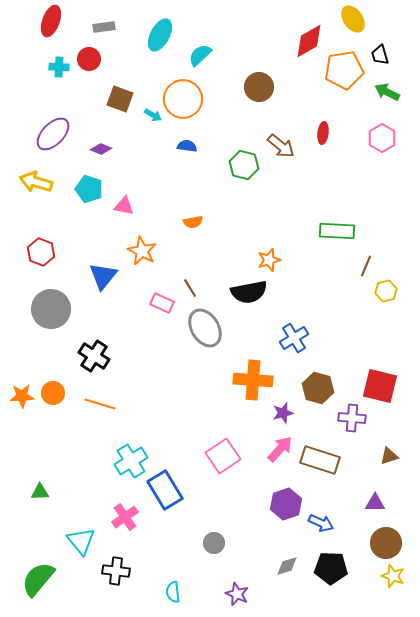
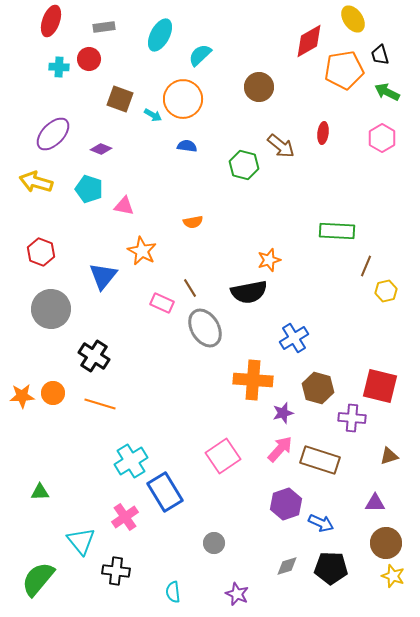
blue rectangle at (165, 490): moved 2 px down
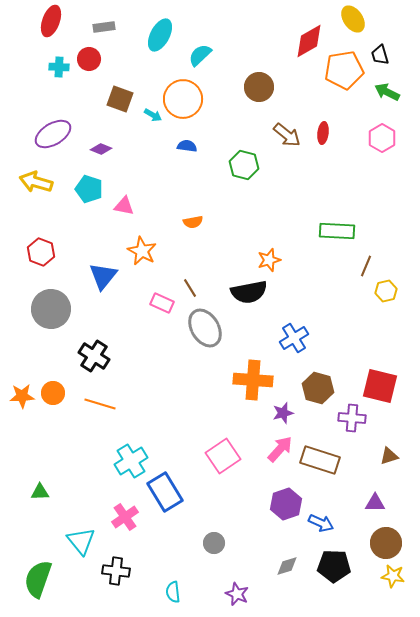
purple ellipse at (53, 134): rotated 15 degrees clockwise
brown arrow at (281, 146): moved 6 px right, 11 px up
black pentagon at (331, 568): moved 3 px right, 2 px up
yellow star at (393, 576): rotated 10 degrees counterclockwise
green semicircle at (38, 579): rotated 21 degrees counterclockwise
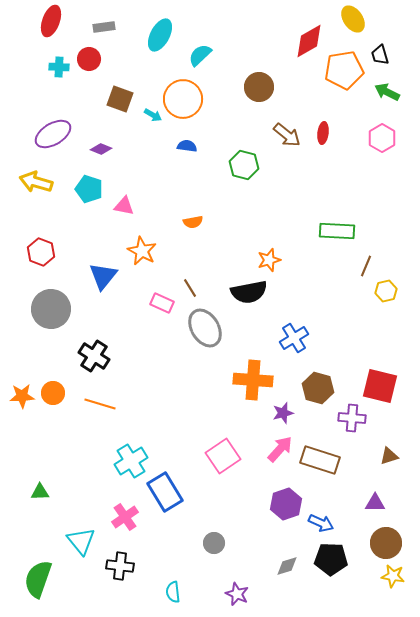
black pentagon at (334, 566): moved 3 px left, 7 px up
black cross at (116, 571): moved 4 px right, 5 px up
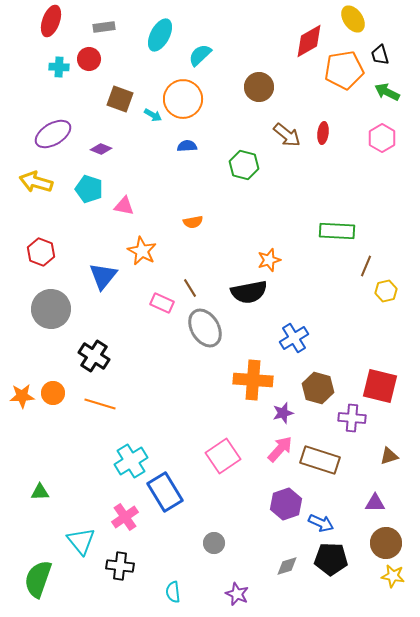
blue semicircle at (187, 146): rotated 12 degrees counterclockwise
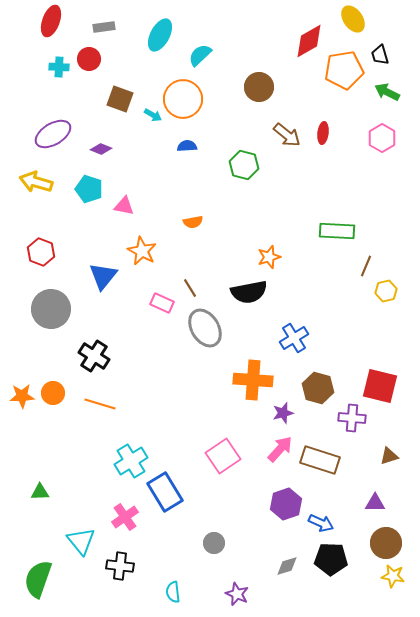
orange star at (269, 260): moved 3 px up
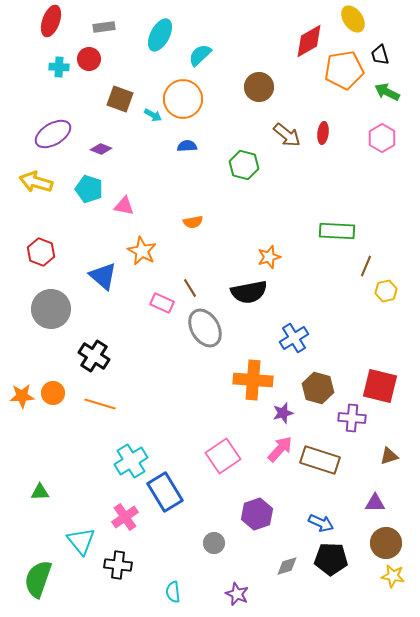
blue triangle at (103, 276): rotated 28 degrees counterclockwise
purple hexagon at (286, 504): moved 29 px left, 10 px down
black cross at (120, 566): moved 2 px left, 1 px up
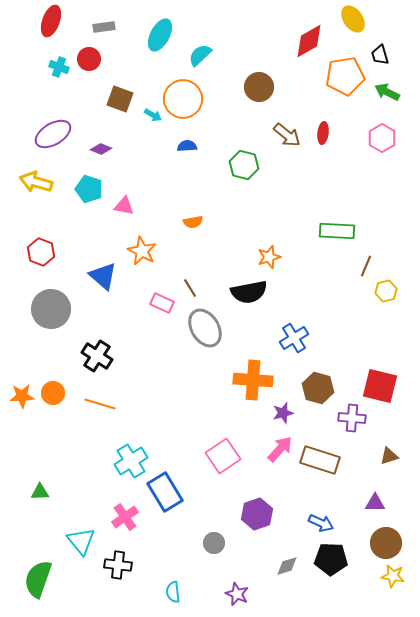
cyan cross at (59, 67): rotated 18 degrees clockwise
orange pentagon at (344, 70): moved 1 px right, 6 px down
black cross at (94, 356): moved 3 px right
